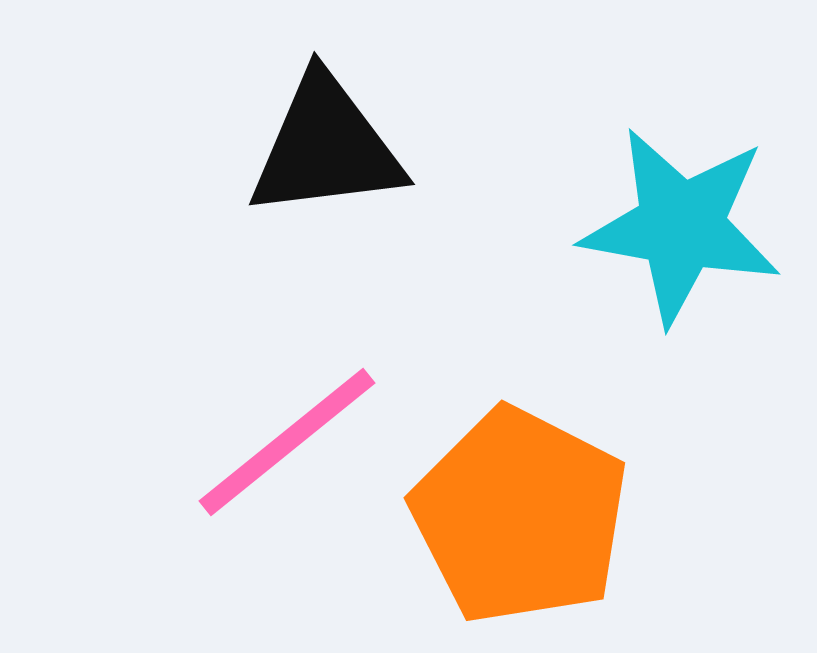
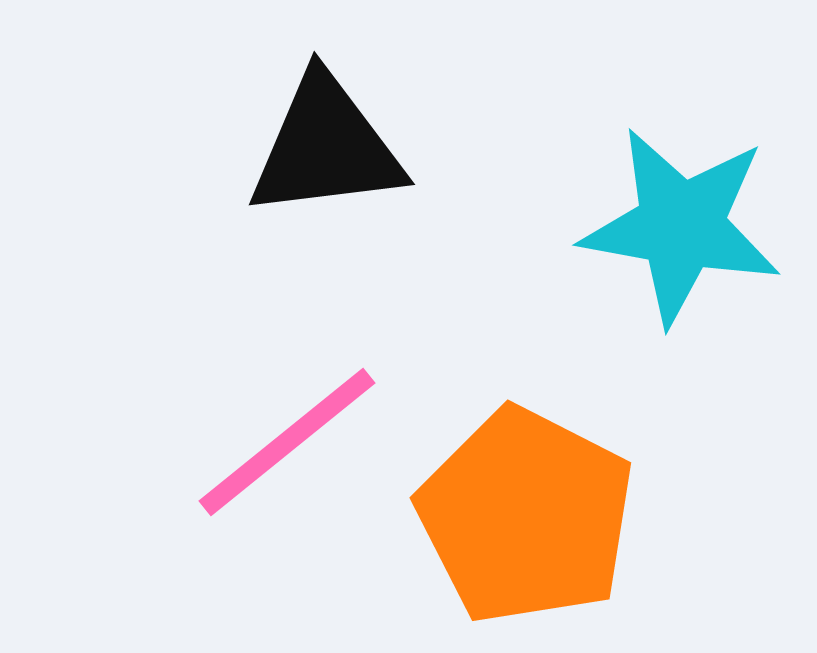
orange pentagon: moved 6 px right
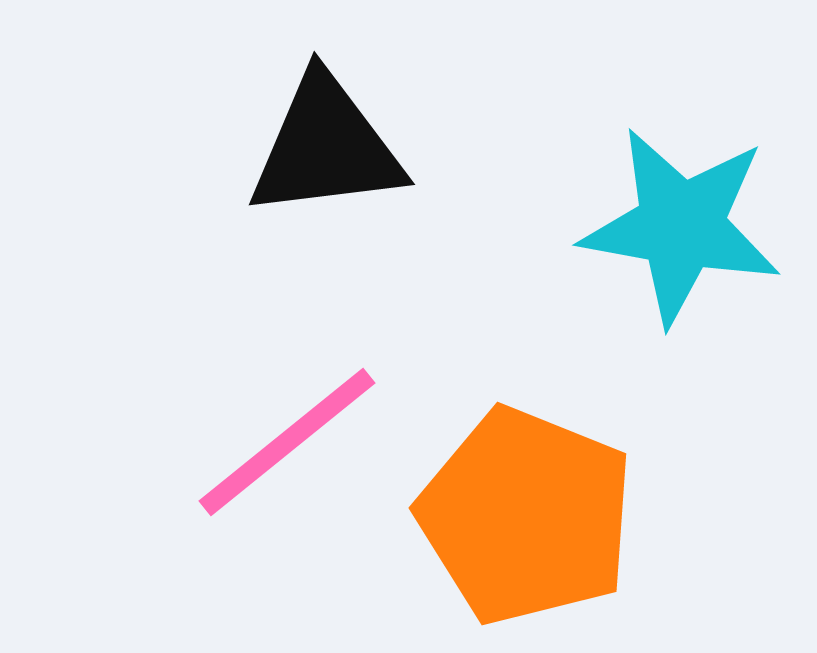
orange pentagon: rotated 5 degrees counterclockwise
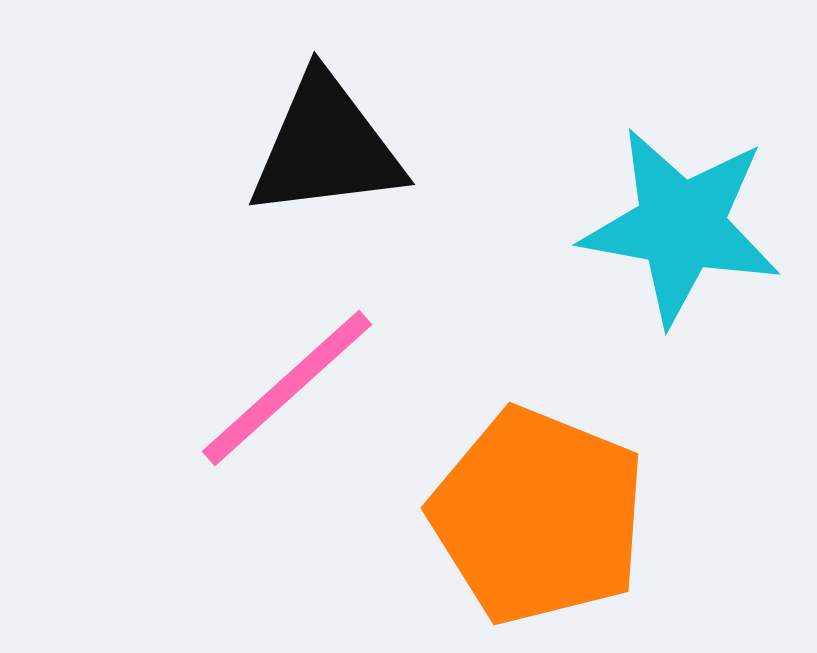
pink line: moved 54 px up; rotated 3 degrees counterclockwise
orange pentagon: moved 12 px right
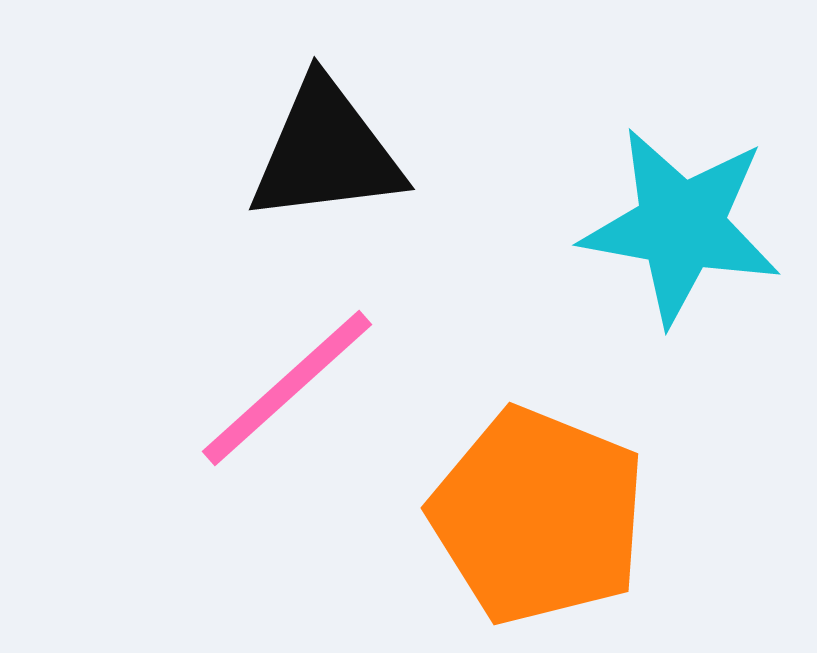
black triangle: moved 5 px down
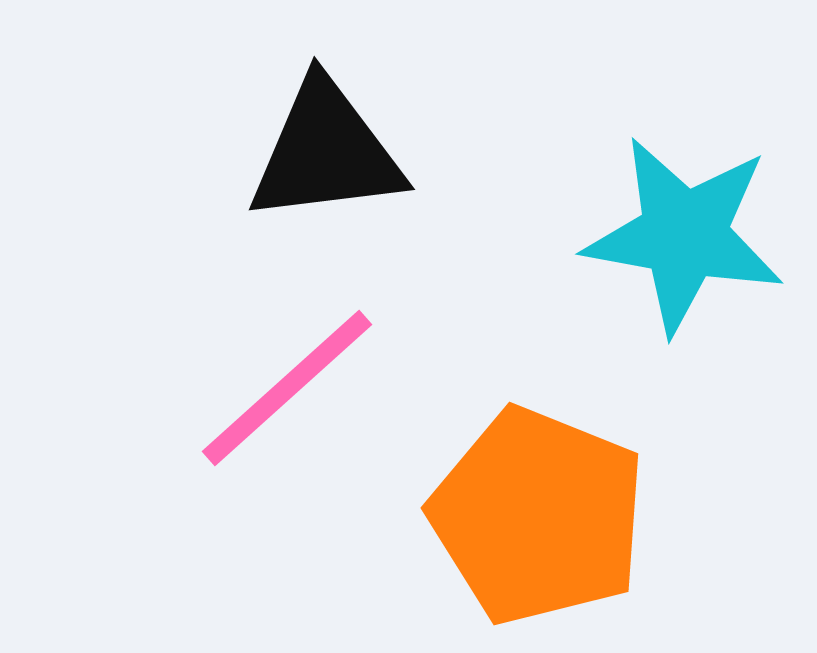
cyan star: moved 3 px right, 9 px down
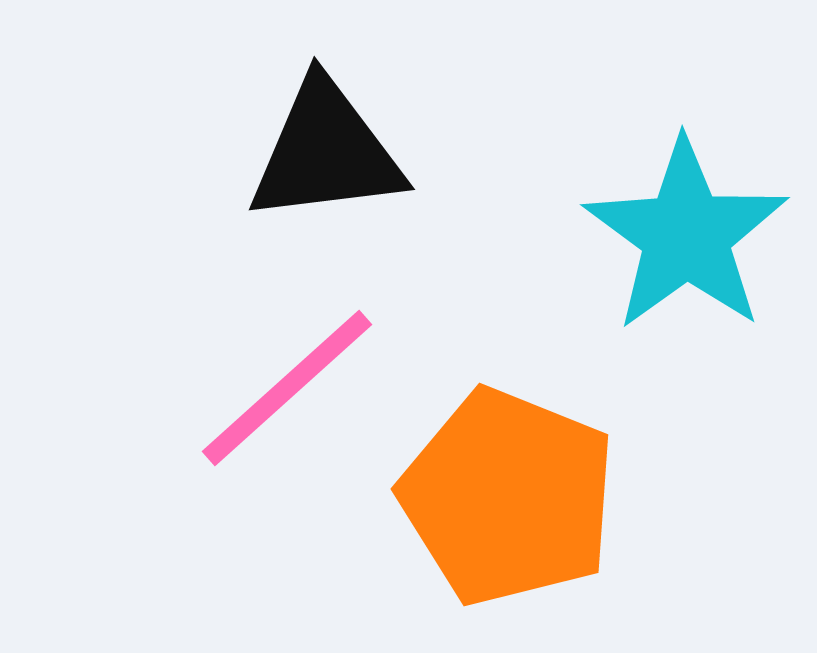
cyan star: moved 2 px right; rotated 26 degrees clockwise
orange pentagon: moved 30 px left, 19 px up
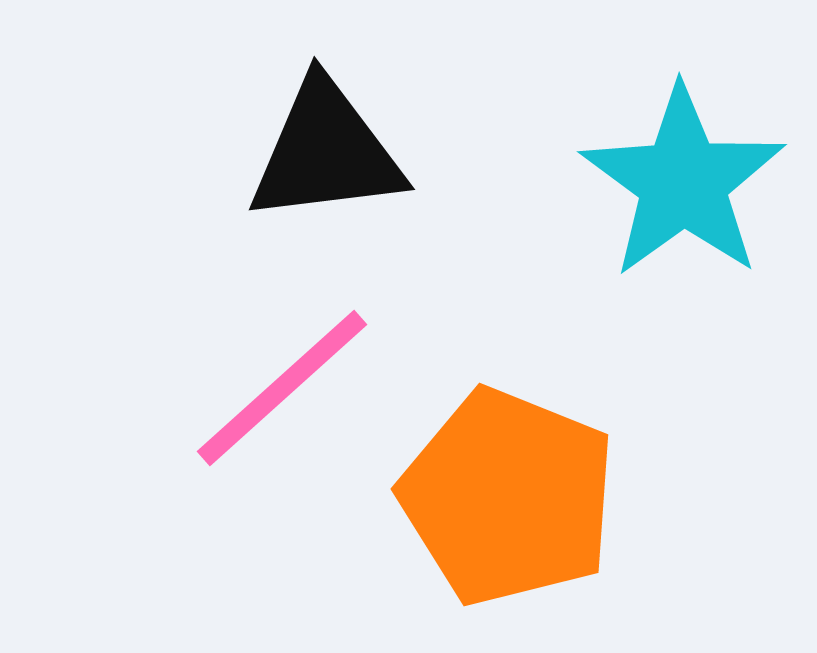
cyan star: moved 3 px left, 53 px up
pink line: moved 5 px left
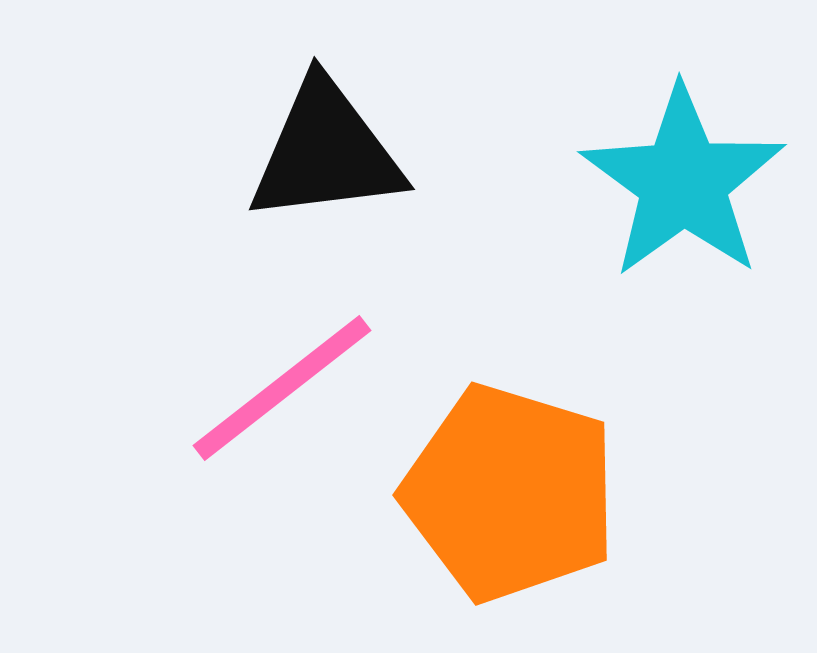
pink line: rotated 4 degrees clockwise
orange pentagon: moved 2 px right, 4 px up; rotated 5 degrees counterclockwise
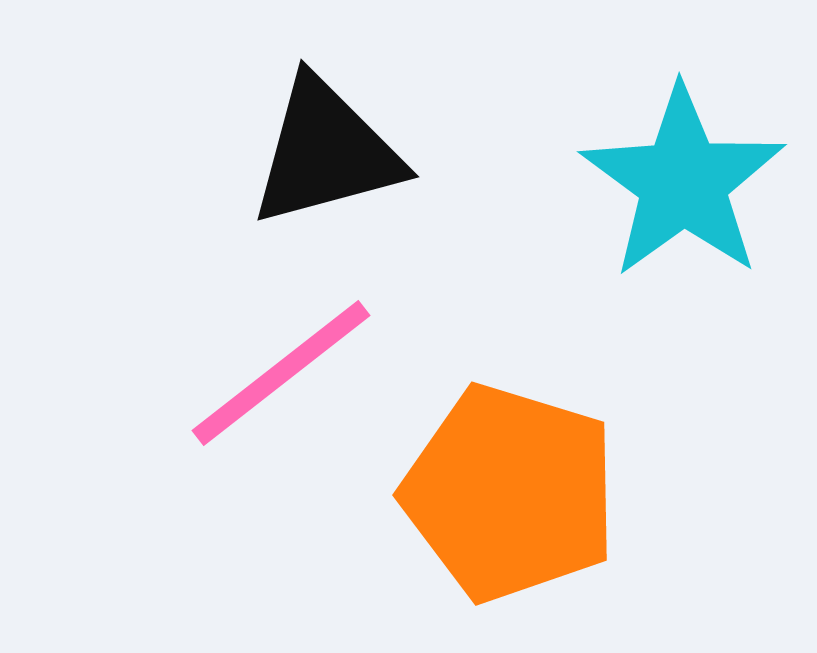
black triangle: rotated 8 degrees counterclockwise
pink line: moved 1 px left, 15 px up
